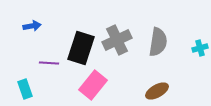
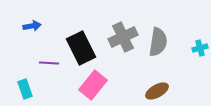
gray cross: moved 6 px right, 3 px up
black rectangle: rotated 44 degrees counterclockwise
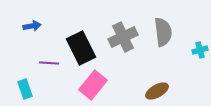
gray semicircle: moved 5 px right, 10 px up; rotated 16 degrees counterclockwise
cyan cross: moved 2 px down
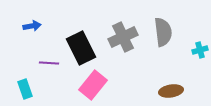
brown ellipse: moved 14 px right; rotated 20 degrees clockwise
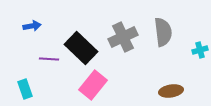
black rectangle: rotated 20 degrees counterclockwise
purple line: moved 4 px up
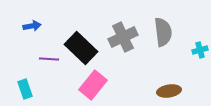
brown ellipse: moved 2 px left
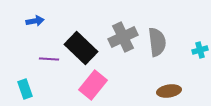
blue arrow: moved 3 px right, 5 px up
gray semicircle: moved 6 px left, 10 px down
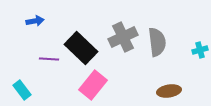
cyan rectangle: moved 3 px left, 1 px down; rotated 18 degrees counterclockwise
